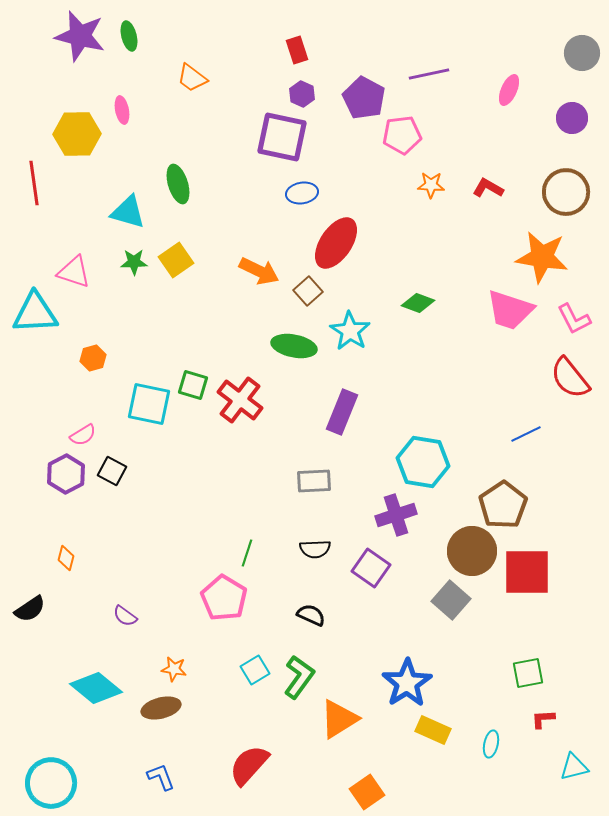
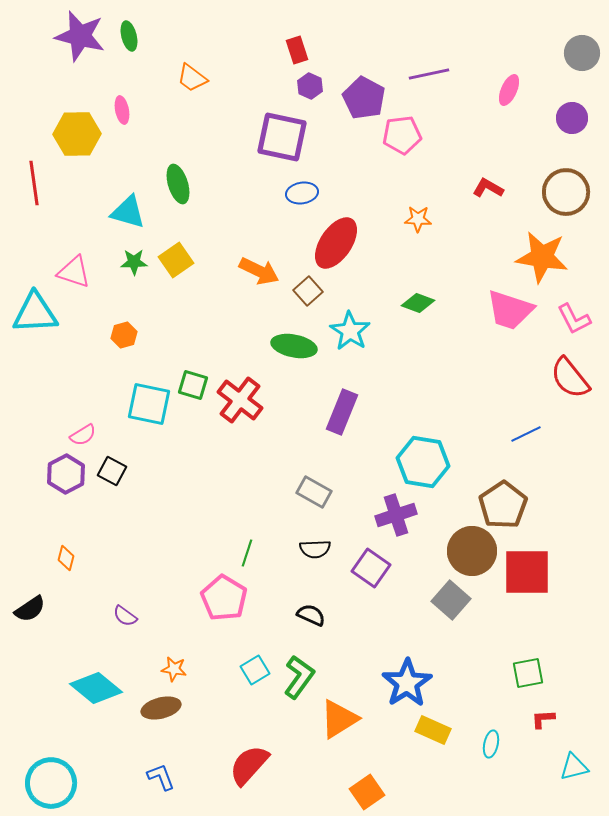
purple hexagon at (302, 94): moved 8 px right, 8 px up
orange star at (431, 185): moved 13 px left, 34 px down
orange hexagon at (93, 358): moved 31 px right, 23 px up
gray rectangle at (314, 481): moved 11 px down; rotated 32 degrees clockwise
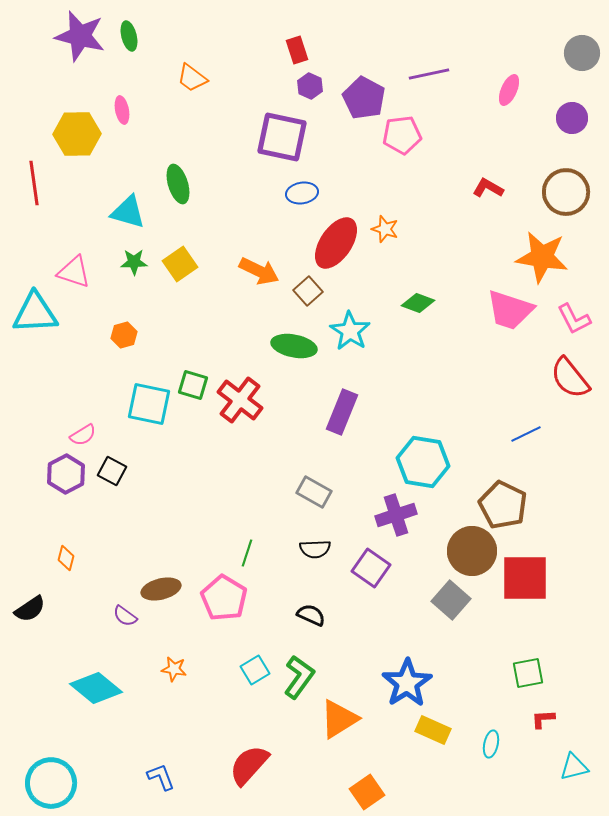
orange star at (418, 219): moved 33 px left, 10 px down; rotated 16 degrees clockwise
yellow square at (176, 260): moved 4 px right, 4 px down
brown pentagon at (503, 505): rotated 12 degrees counterclockwise
red square at (527, 572): moved 2 px left, 6 px down
brown ellipse at (161, 708): moved 119 px up
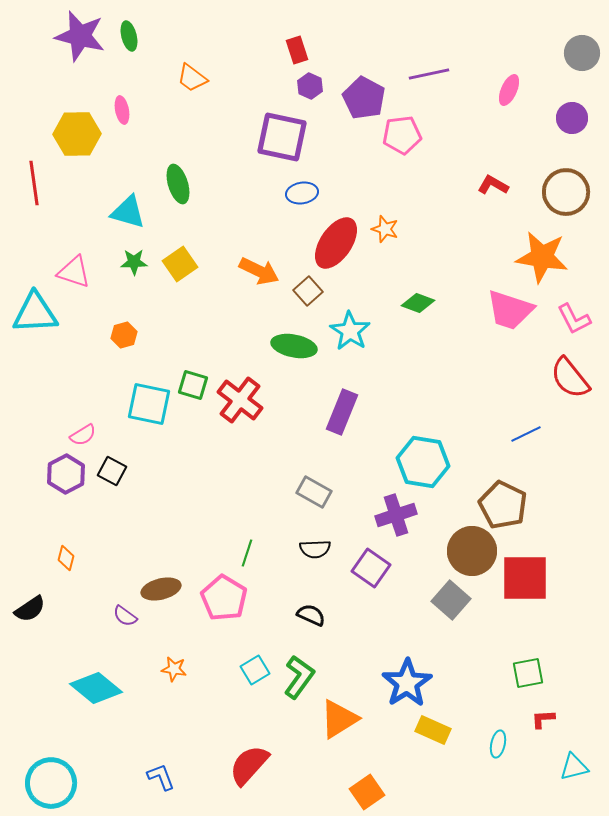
red L-shape at (488, 188): moved 5 px right, 3 px up
cyan ellipse at (491, 744): moved 7 px right
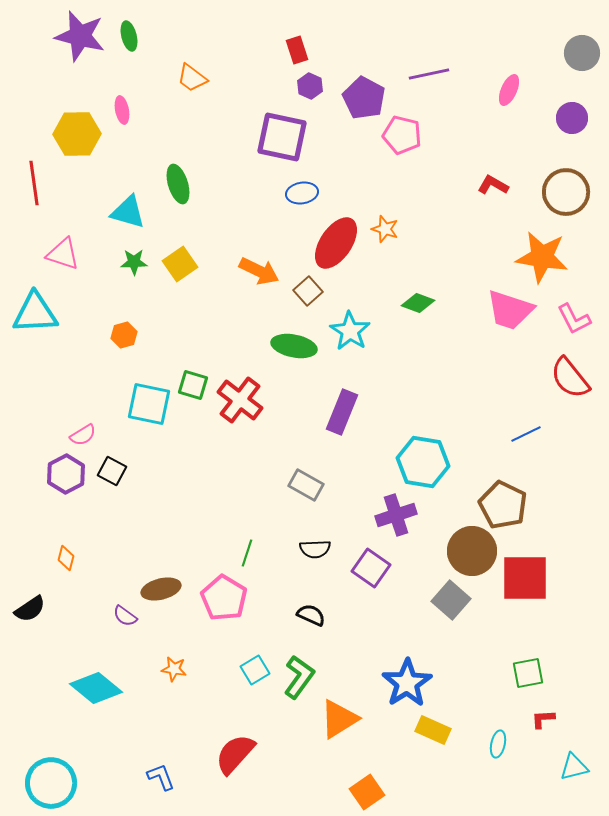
pink pentagon at (402, 135): rotated 21 degrees clockwise
pink triangle at (74, 272): moved 11 px left, 18 px up
gray rectangle at (314, 492): moved 8 px left, 7 px up
red semicircle at (249, 765): moved 14 px left, 11 px up
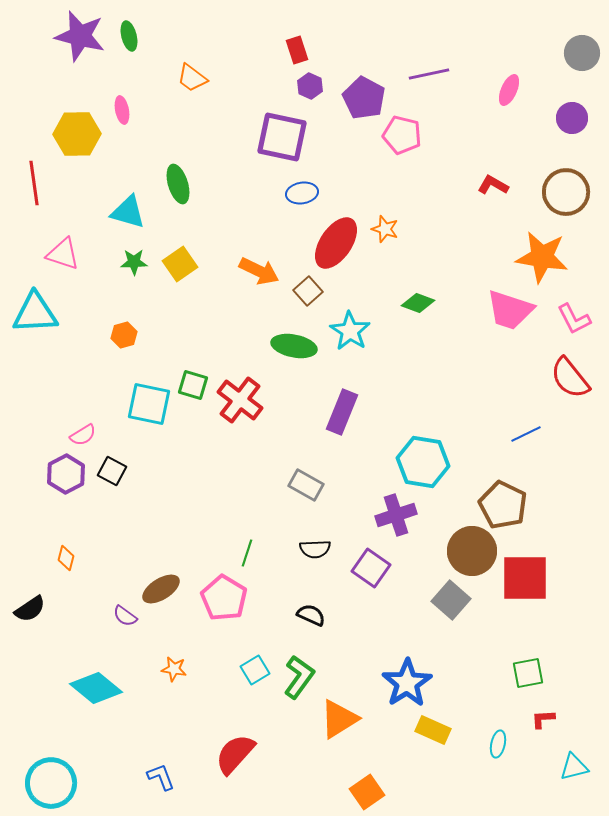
brown ellipse at (161, 589): rotated 18 degrees counterclockwise
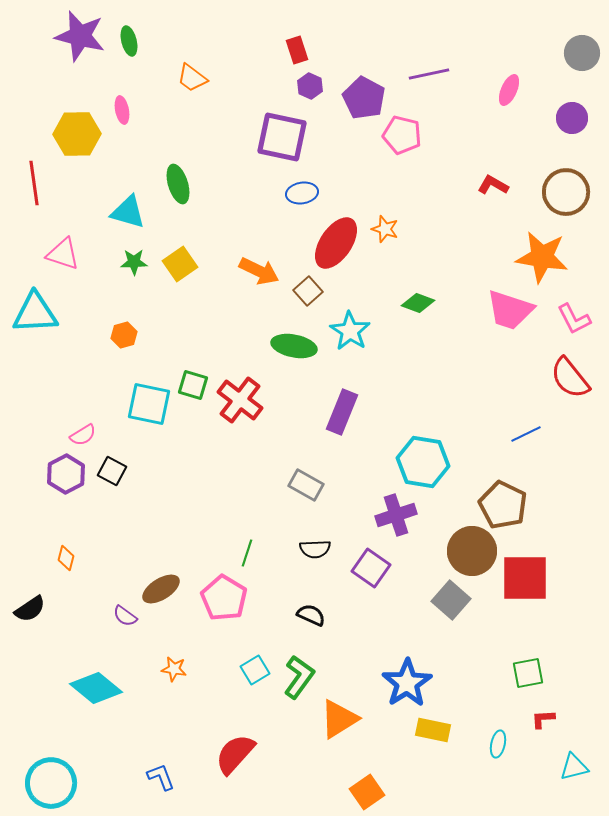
green ellipse at (129, 36): moved 5 px down
yellow rectangle at (433, 730): rotated 12 degrees counterclockwise
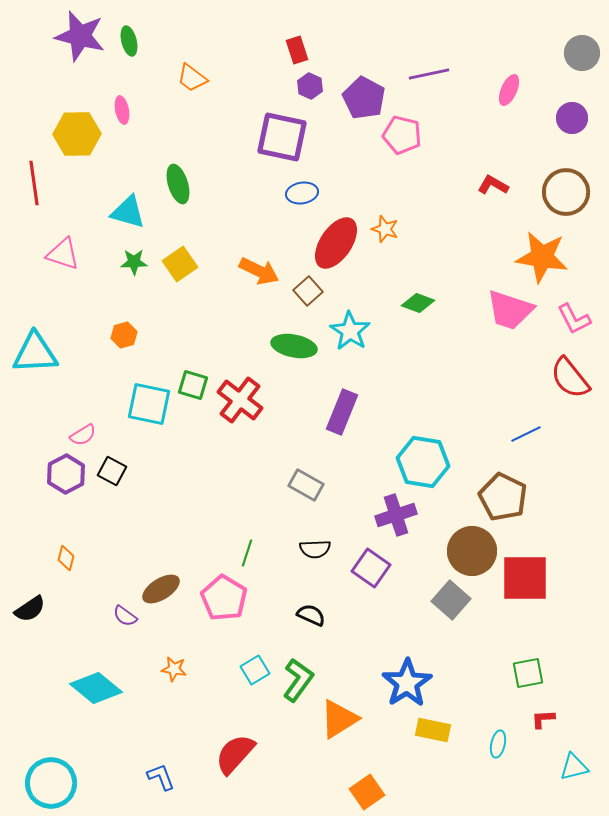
cyan triangle at (35, 313): moved 40 px down
brown pentagon at (503, 505): moved 8 px up
green L-shape at (299, 677): moved 1 px left, 3 px down
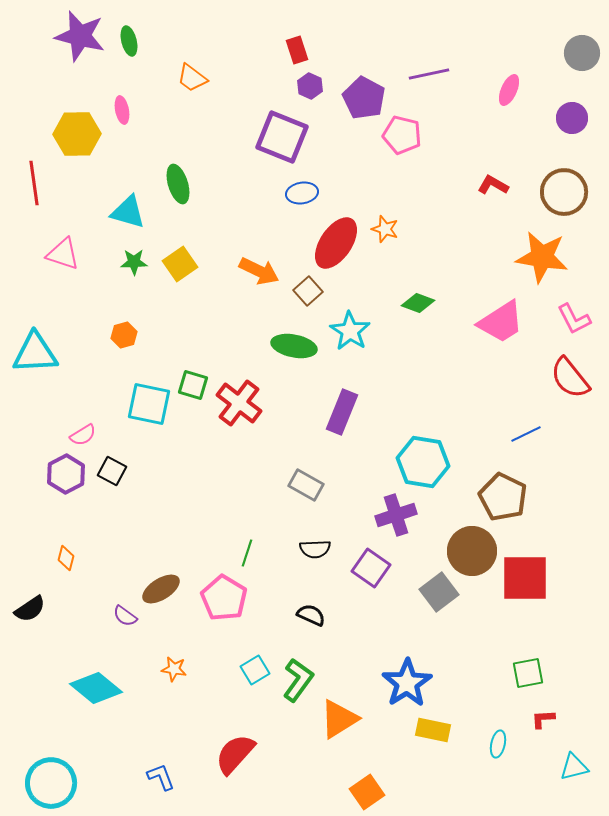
purple square at (282, 137): rotated 10 degrees clockwise
brown circle at (566, 192): moved 2 px left
pink trapezoid at (510, 310): moved 9 px left, 12 px down; rotated 51 degrees counterclockwise
red cross at (240, 400): moved 1 px left, 3 px down
gray square at (451, 600): moved 12 px left, 8 px up; rotated 12 degrees clockwise
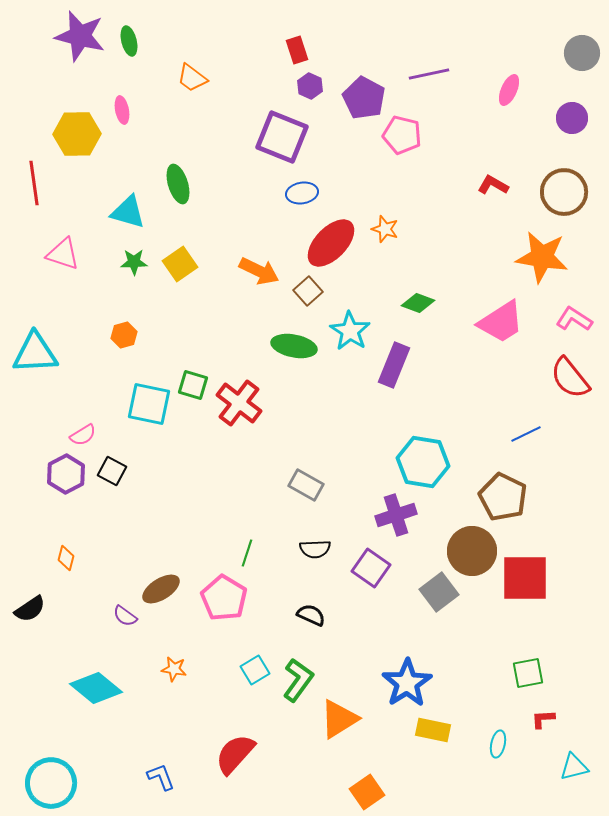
red ellipse at (336, 243): moved 5 px left; rotated 10 degrees clockwise
pink L-shape at (574, 319): rotated 150 degrees clockwise
purple rectangle at (342, 412): moved 52 px right, 47 px up
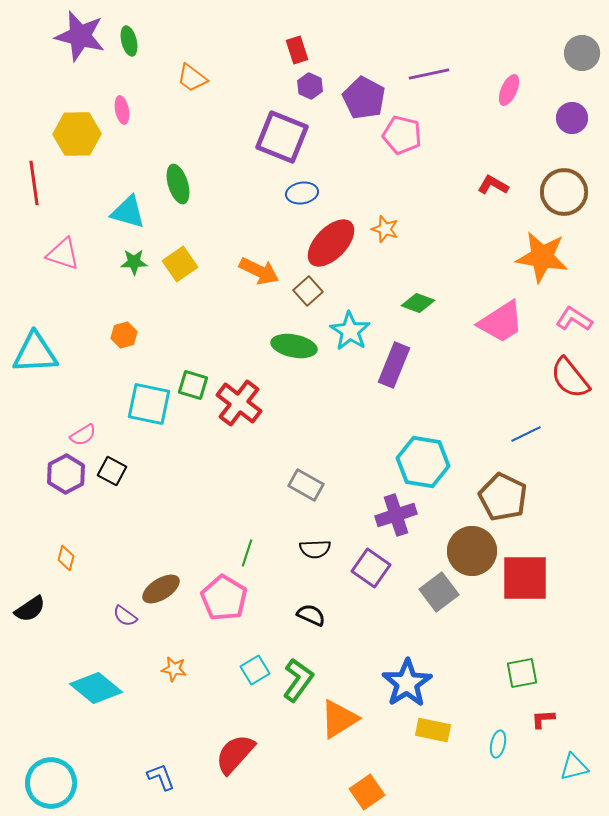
green square at (528, 673): moved 6 px left
